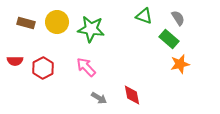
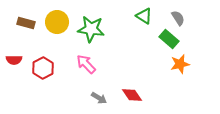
green triangle: rotated 12 degrees clockwise
red semicircle: moved 1 px left, 1 px up
pink arrow: moved 3 px up
red diamond: rotated 25 degrees counterclockwise
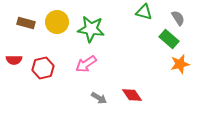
green triangle: moved 4 px up; rotated 18 degrees counterclockwise
pink arrow: rotated 80 degrees counterclockwise
red hexagon: rotated 15 degrees clockwise
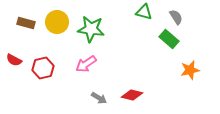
gray semicircle: moved 2 px left, 1 px up
red semicircle: rotated 28 degrees clockwise
orange star: moved 10 px right, 6 px down
red diamond: rotated 40 degrees counterclockwise
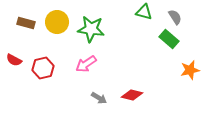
gray semicircle: moved 1 px left
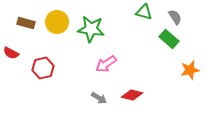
red semicircle: moved 3 px left, 7 px up
pink arrow: moved 20 px right
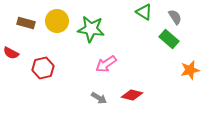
green triangle: rotated 18 degrees clockwise
yellow circle: moved 1 px up
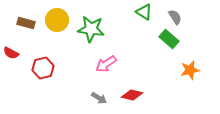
yellow circle: moved 1 px up
